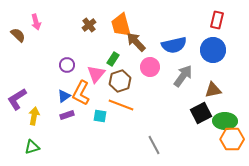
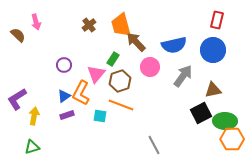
purple circle: moved 3 px left
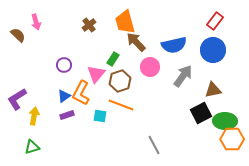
red rectangle: moved 2 px left, 1 px down; rotated 24 degrees clockwise
orange trapezoid: moved 4 px right, 3 px up
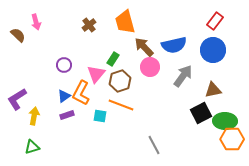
brown arrow: moved 8 px right, 5 px down
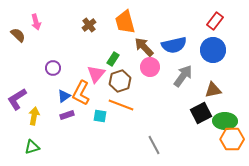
purple circle: moved 11 px left, 3 px down
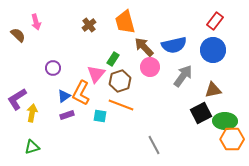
yellow arrow: moved 2 px left, 3 px up
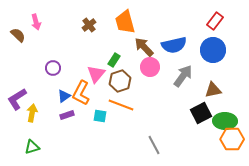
green rectangle: moved 1 px right, 1 px down
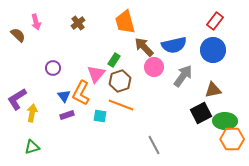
brown cross: moved 11 px left, 2 px up
pink circle: moved 4 px right
blue triangle: rotated 32 degrees counterclockwise
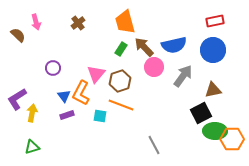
red rectangle: rotated 42 degrees clockwise
green rectangle: moved 7 px right, 11 px up
green ellipse: moved 10 px left, 10 px down
